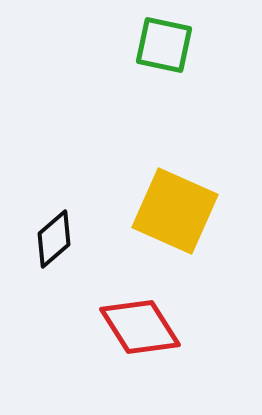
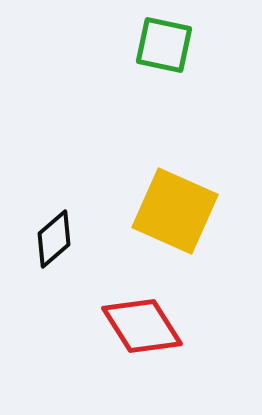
red diamond: moved 2 px right, 1 px up
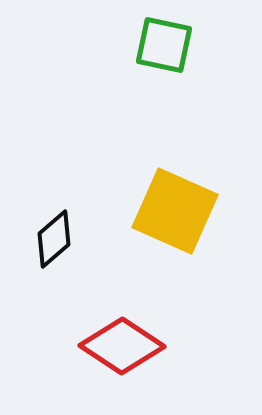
red diamond: moved 20 px left, 20 px down; rotated 24 degrees counterclockwise
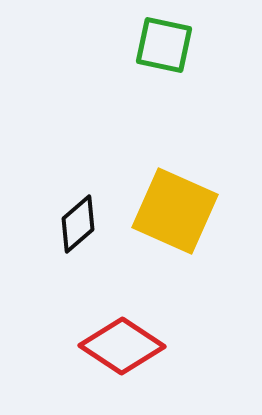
black diamond: moved 24 px right, 15 px up
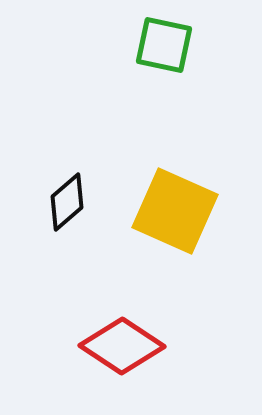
black diamond: moved 11 px left, 22 px up
